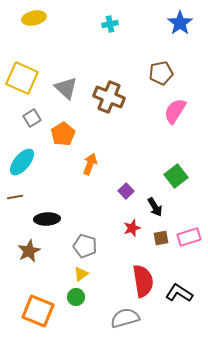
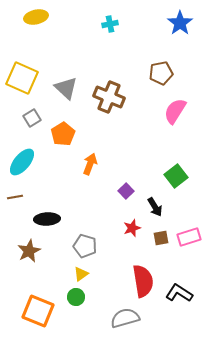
yellow ellipse: moved 2 px right, 1 px up
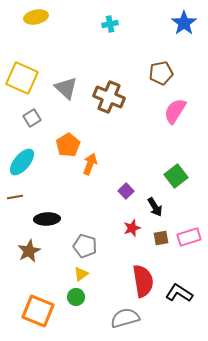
blue star: moved 4 px right
orange pentagon: moved 5 px right, 11 px down
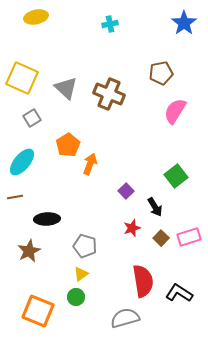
brown cross: moved 3 px up
brown square: rotated 35 degrees counterclockwise
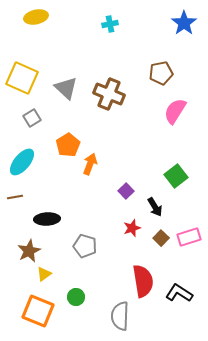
yellow triangle: moved 37 px left
gray semicircle: moved 5 px left, 2 px up; rotated 72 degrees counterclockwise
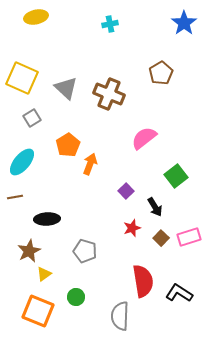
brown pentagon: rotated 20 degrees counterclockwise
pink semicircle: moved 31 px left, 27 px down; rotated 20 degrees clockwise
gray pentagon: moved 5 px down
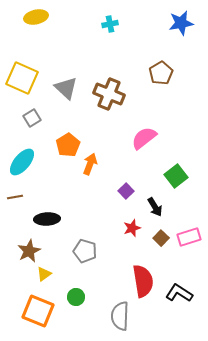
blue star: moved 3 px left; rotated 25 degrees clockwise
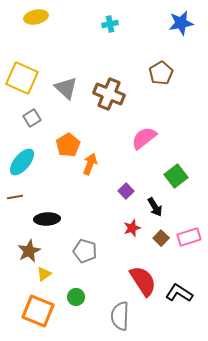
red semicircle: rotated 24 degrees counterclockwise
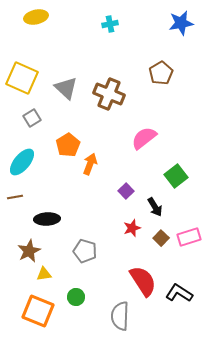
yellow triangle: rotated 28 degrees clockwise
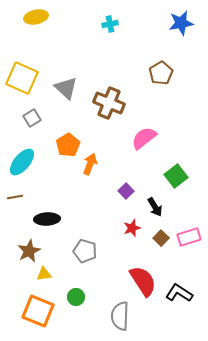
brown cross: moved 9 px down
